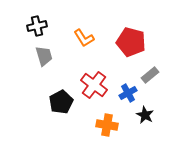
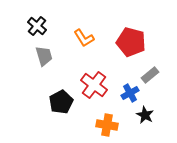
black cross: rotated 36 degrees counterclockwise
blue cross: moved 2 px right
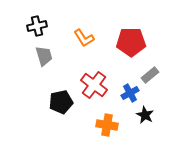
black cross: rotated 36 degrees clockwise
red pentagon: rotated 16 degrees counterclockwise
black pentagon: rotated 15 degrees clockwise
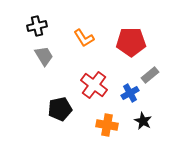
gray trapezoid: rotated 15 degrees counterclockwise
black pentagon: moved 1 px left, 7 px down
black star: moved 2 px left, 6 px down
